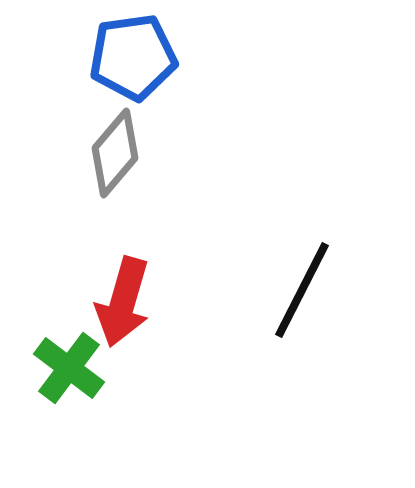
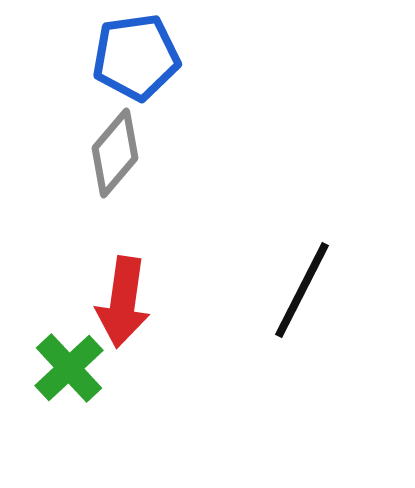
blue pentagon: moved 3 px right
red arrow: rotated 8 degrees counterclockwise
green cross: rotated 10 degrees clockwise
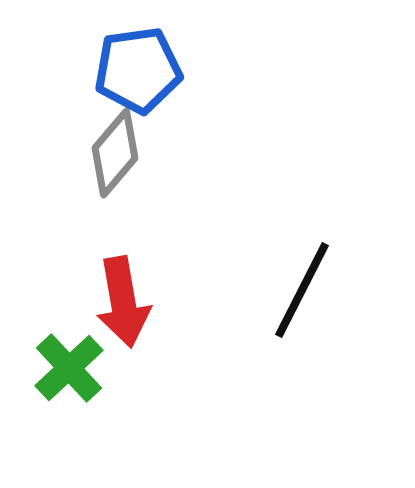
blue pentagon: moved 2 px right, 13 px down
red arrow: rotated 18 degrees counterclockwise
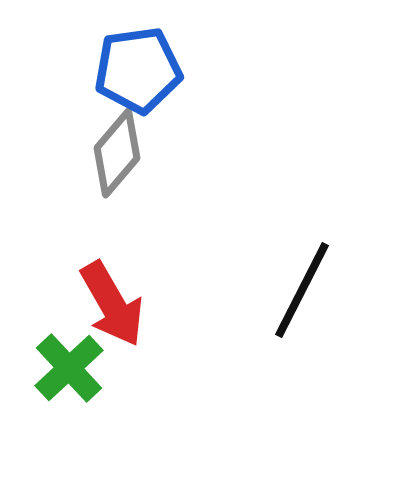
gray diamond: moved 2 px right
red arrow: moved 11 px left, 2 px down; rotated 20 degrees counterclockwise
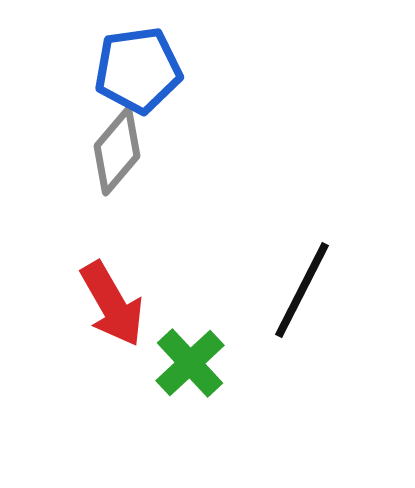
gray diamond: moved 2 px up
green cross: moved 121 px right, 5 px up
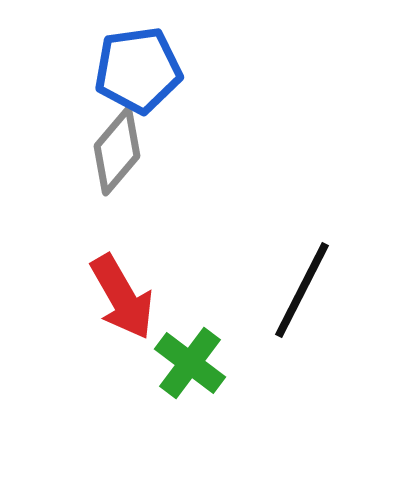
red arrow: moved 10 px right, 7 px up
green cross: rotated 10 degrees counterclockwise
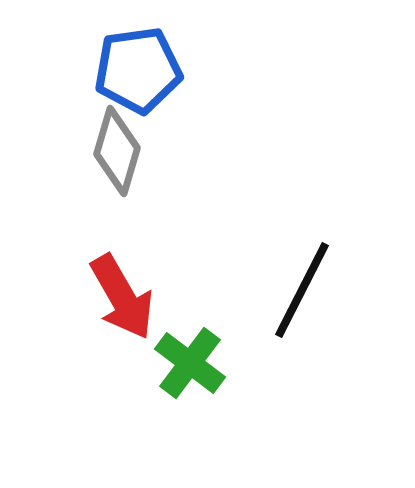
gray diamond: rotated 24 degrees counterclockwise
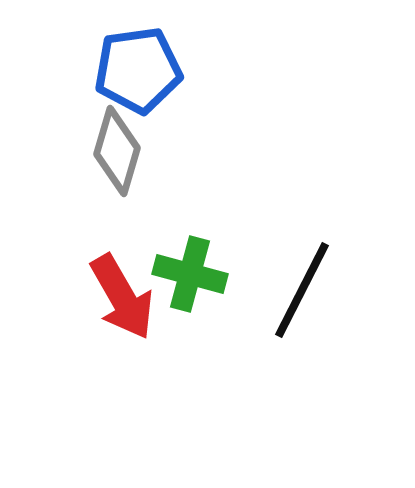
green cross: moved 89 px up; rotated 22 degrees counterclockwise
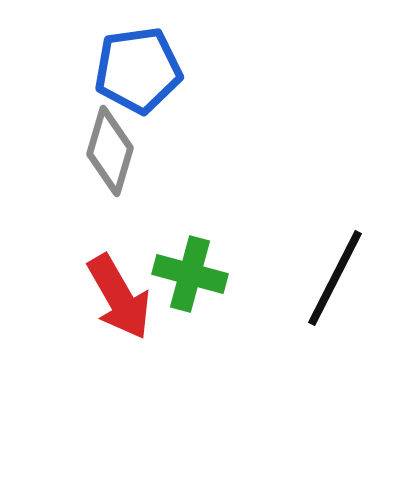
gray diamond: moved 7 px left
black line: moved 33 px right, 12 px up
red arrow: moved 3 px left
